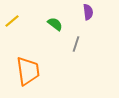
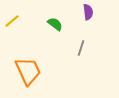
gray line: moved 5 px right, 4 px down
orange trapezoid: rotated 16 degrees counterclockwise
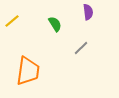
green semicircle: rotated 21 degrees clockwise
gray line: rotated 28 degrees clockwise
orange trapezoid: rotated 32 degrees clockwise
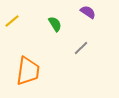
purple semicircle: rotated 49 degrees counterclockwise
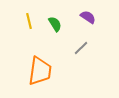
purple semicircle: moved 5 px down
yellow line: moved 17 px right; rotated 63 degrees counterclockwise
orange trapezoid: moved 12 px right
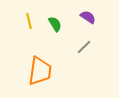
gray line: moved 3 px right, 1 px up
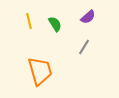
purple semicircle: rotated 105 degrees clockwise
gray line: rotated 14 degrees counterclockwise
orange trapezoid: rotated 24 degrees counterclockwise
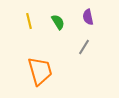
purple semicircle: rotated 119 degrees clockwise
green semicircle: moved 3 px right, 2 px up
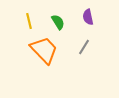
orange trapezoid: moved 4 px right, 21 px up; rotated 28 degrees counterclockwise
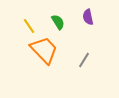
yellow line: moved 5 px down; rotated 21 degrees counterclockwise
gray line: moved 13 px down
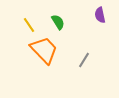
purple semicircle: moved 12 px right, 2 px up
yellow line: moved 1 px up
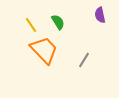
yellow line: moved 2 px right
